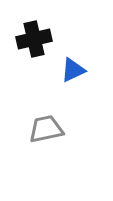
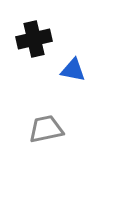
blue triangle: rotated 36 degrees clockwise
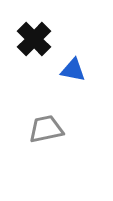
black cross: rotated 32 degrees counterclockwise
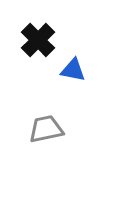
black cross: moved 4 px right, 1 px down
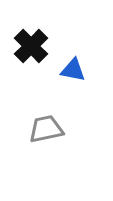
black cross: moved 7 px left, 6 px down
